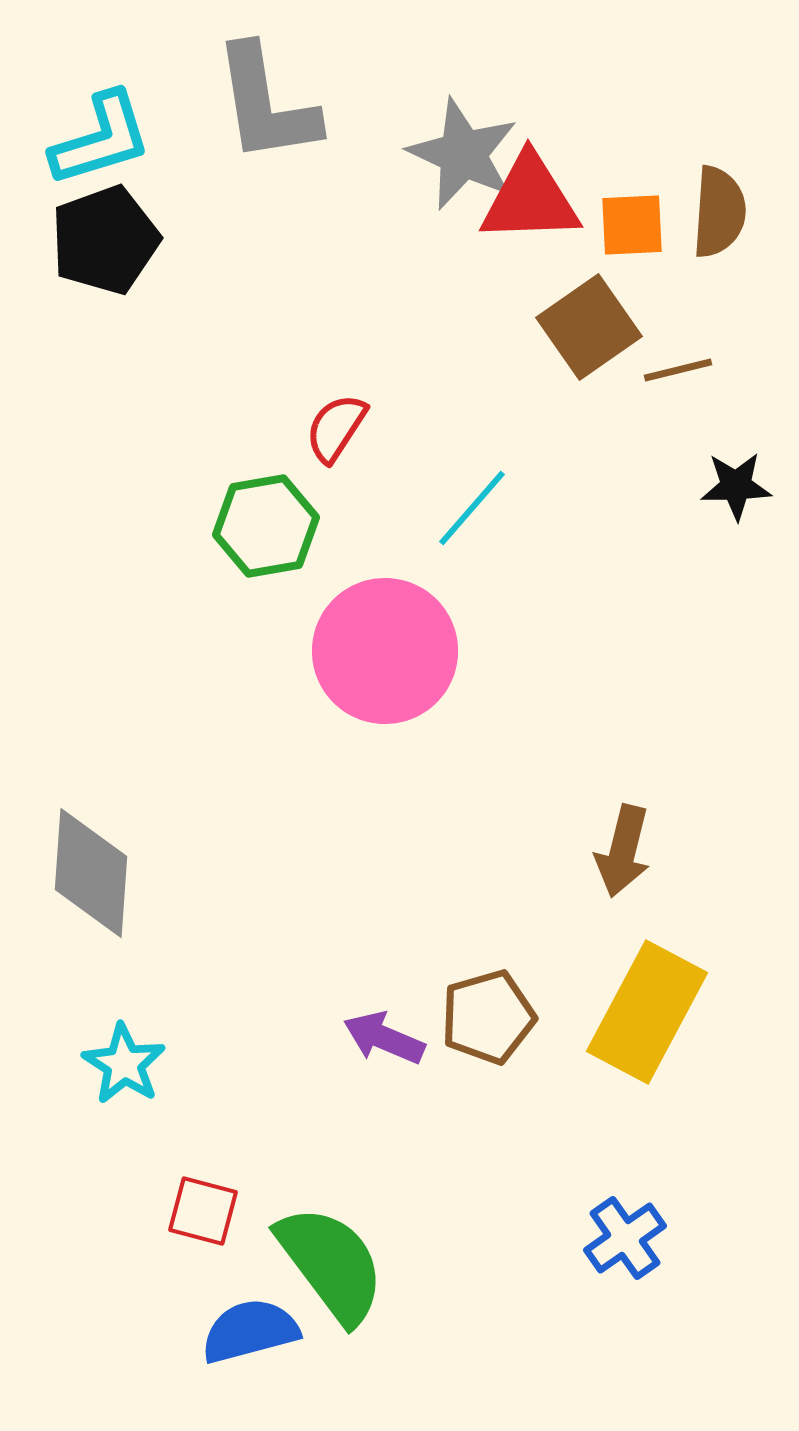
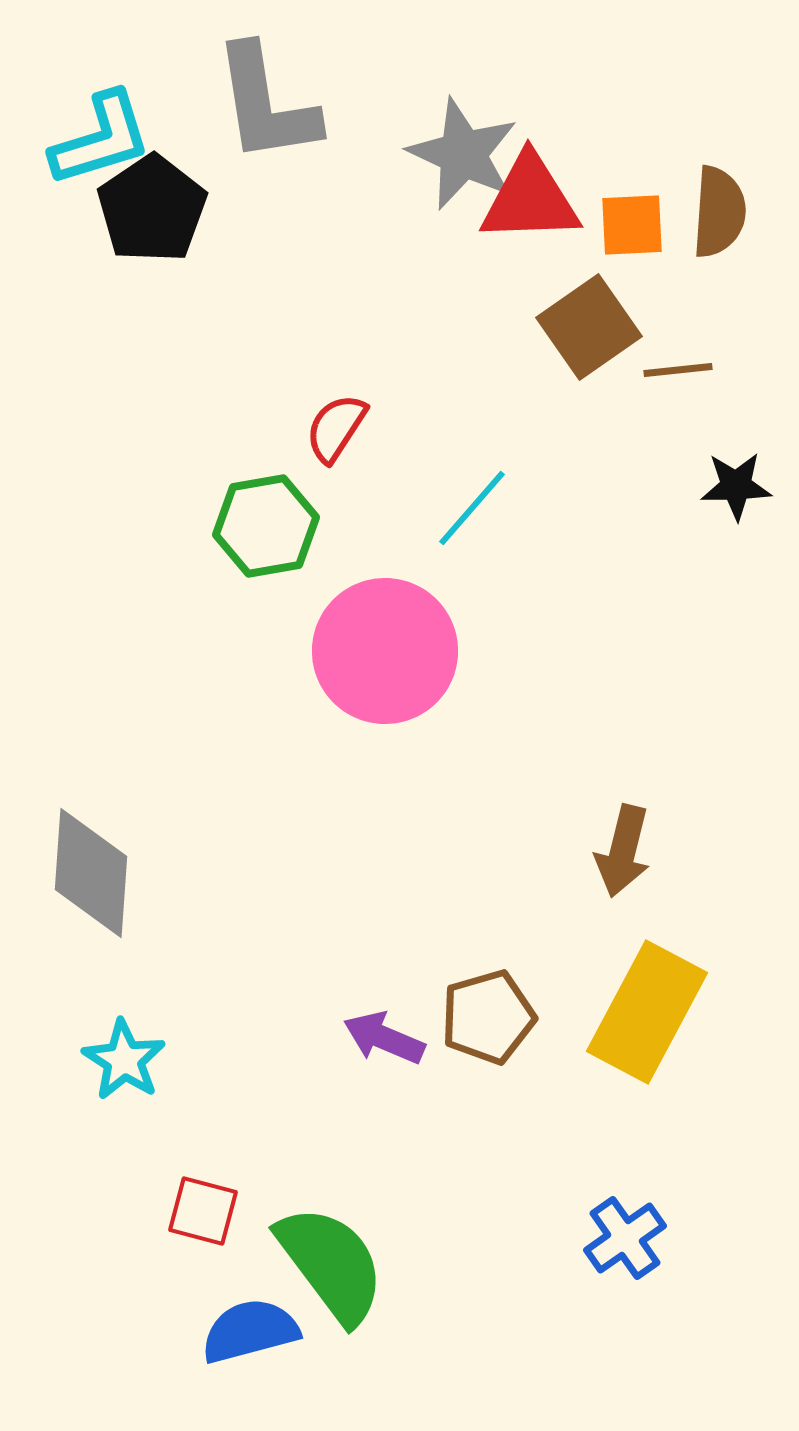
black pentagon: moved 47 px right, 31 px up; rotated 14 degrees counterclockwise
brown line: rotated 8 degrees clockwise
cyan star: moved 4 px up
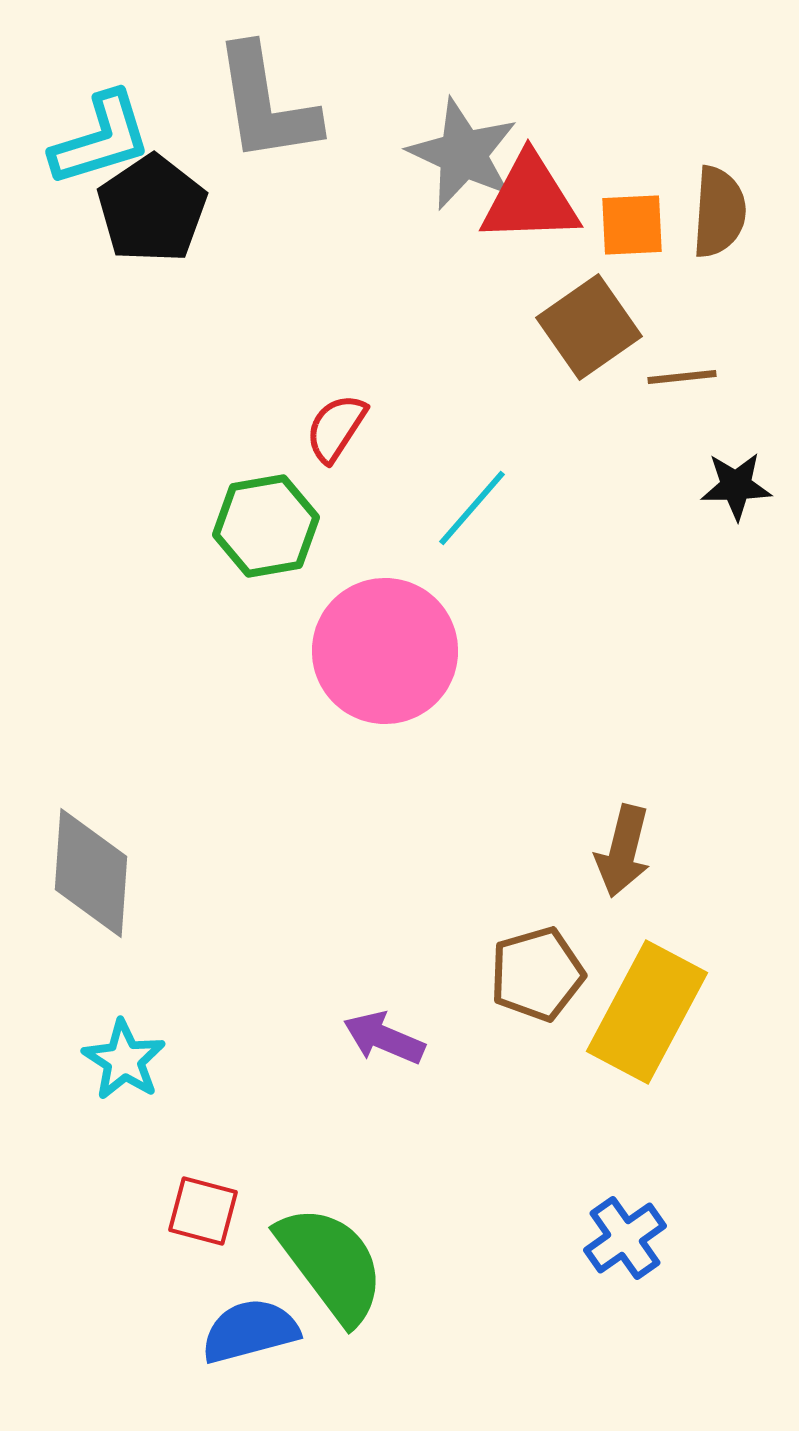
brown line: moved 4 px right, 7 px down
brown pentagon: moved 49 px right, 43 px up
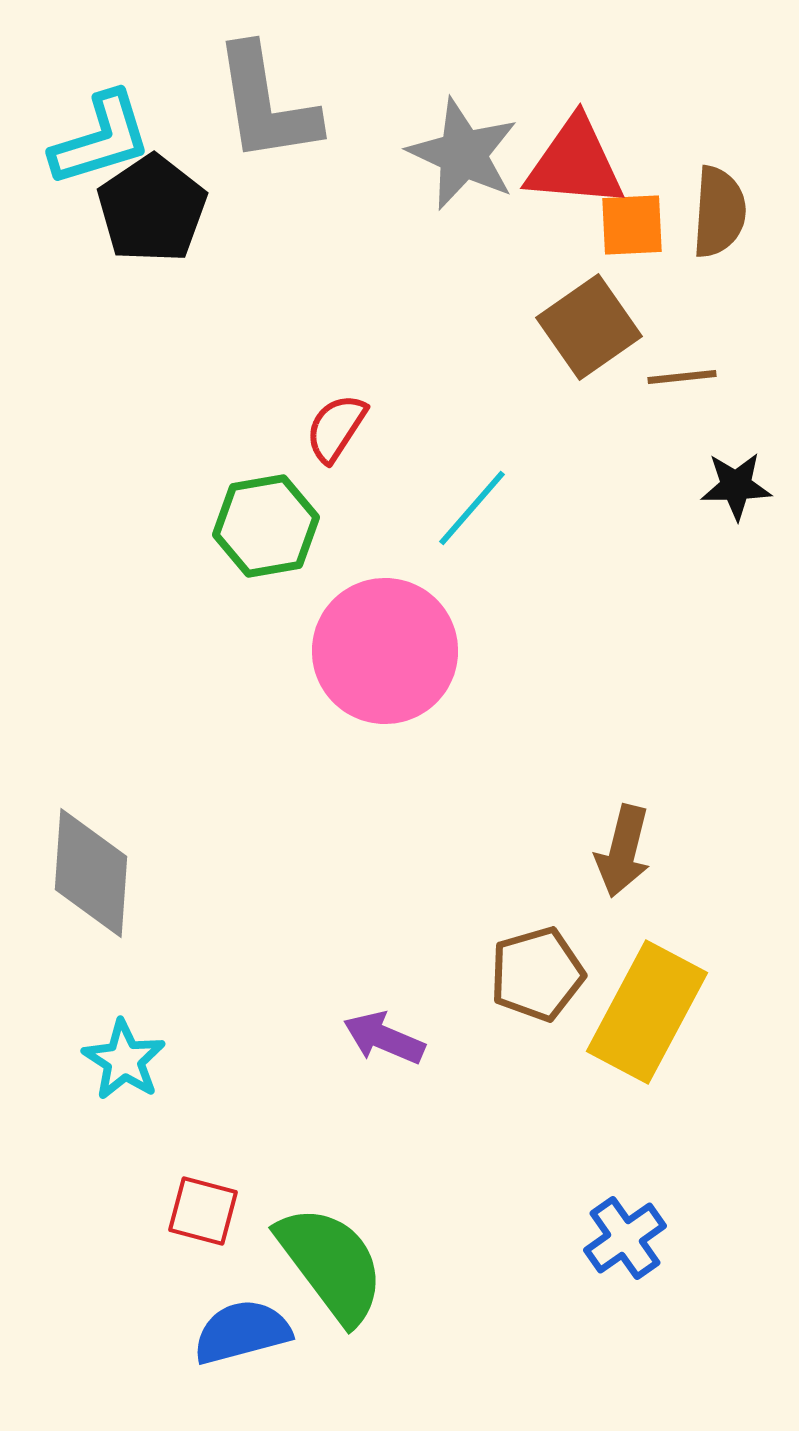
red triangle: moved 45 px right, 36 px up; rotated 7 degrees clockwise
blue semicircle: moved 8 px left, 1 px down
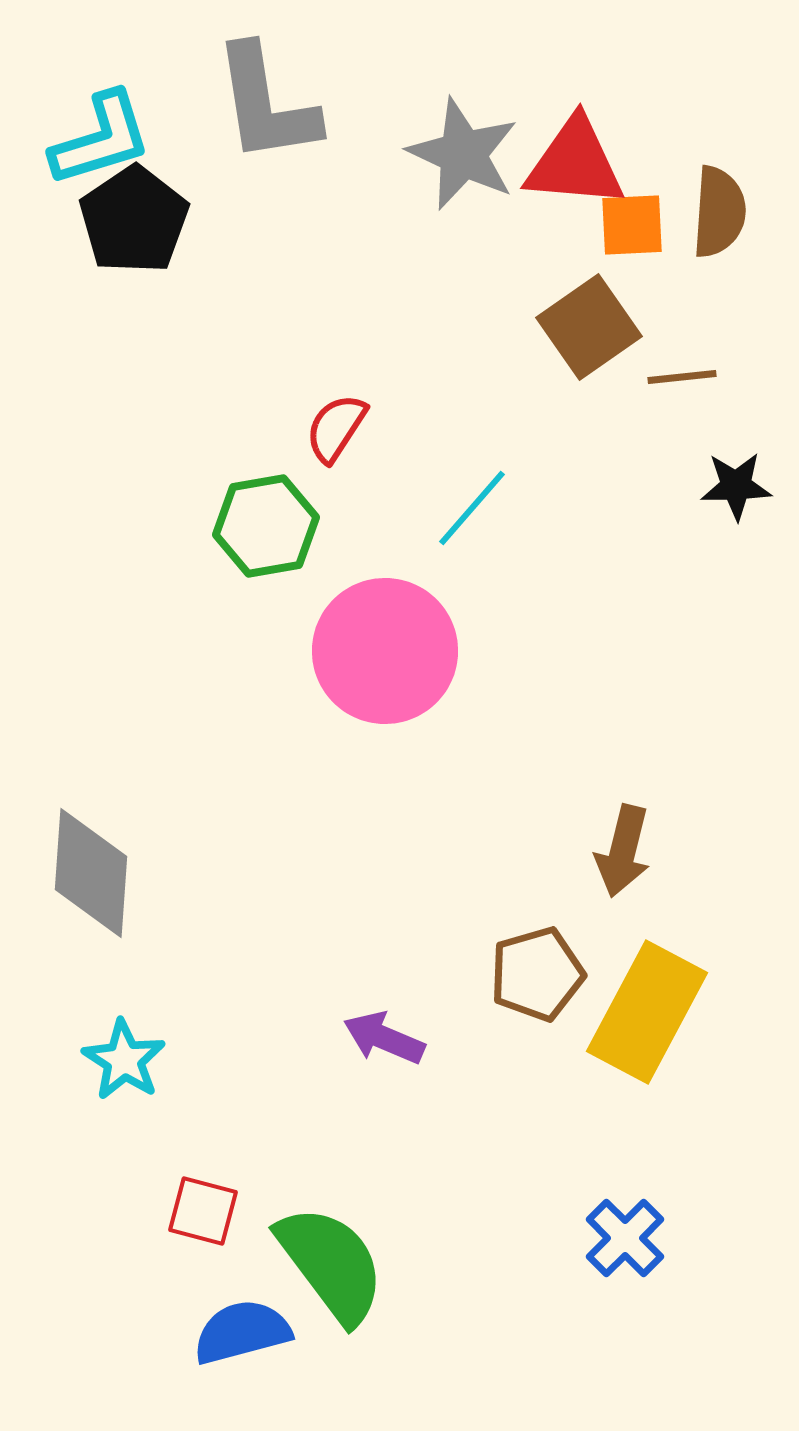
black pentagon: moved 18 px left, 11 px down
blue cross: rotated 10 degrees counterclockwise
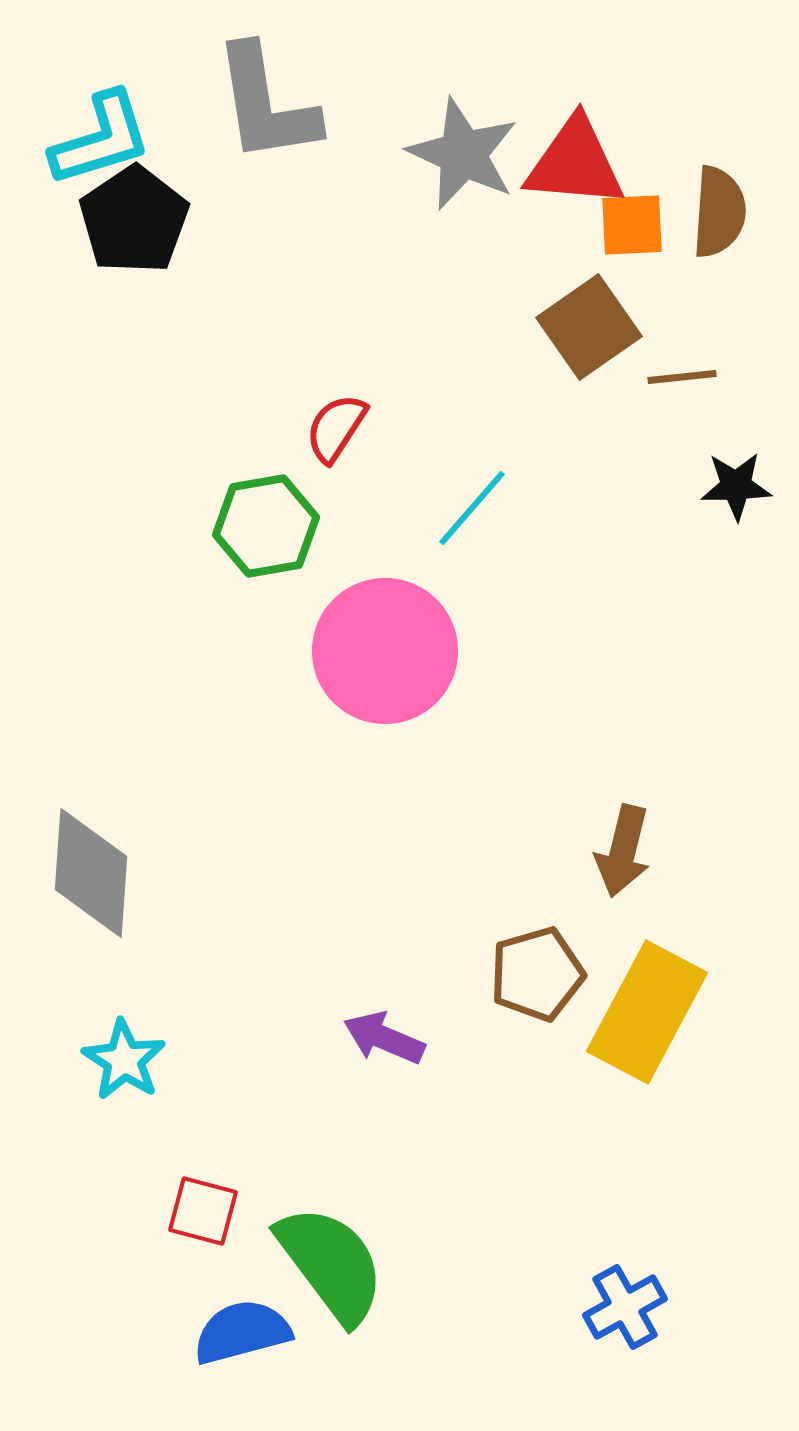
blue cross: moved 69 px down; rotated 16 degrees clockwise
